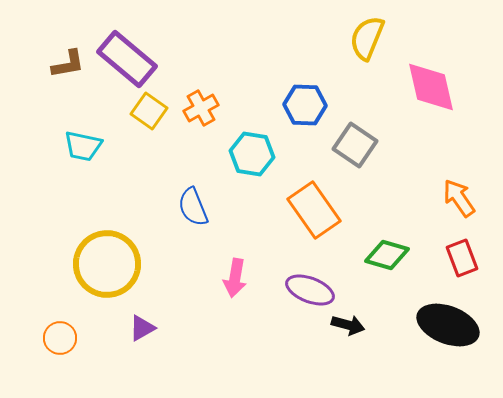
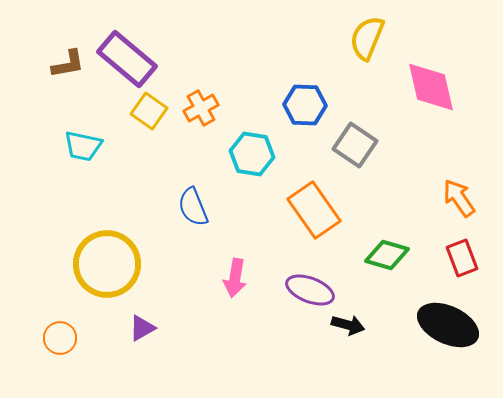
black ellipse: rotated 4 degrees clockwise
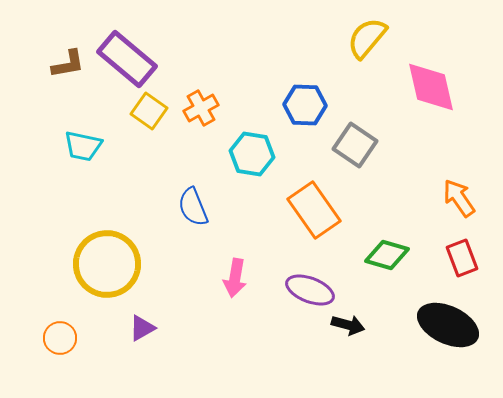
yellow semicircle: rotated 18 degrees clockwise
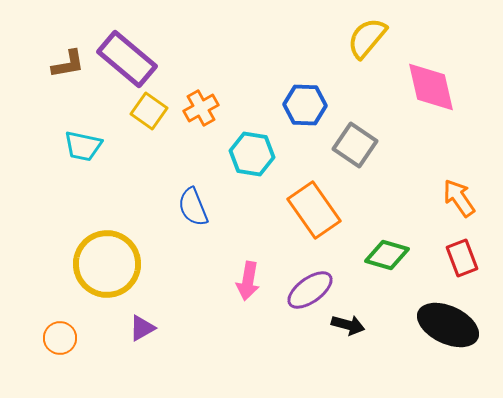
pink arrow: moved 13 px right, 3 px down
purple ellipse: rotated 57 degrees counterclockwise
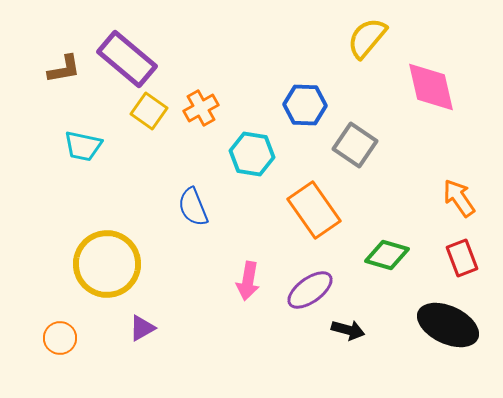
brown L-shape: moved 4 px left, 5 px down
black arrow: moved 5 px down
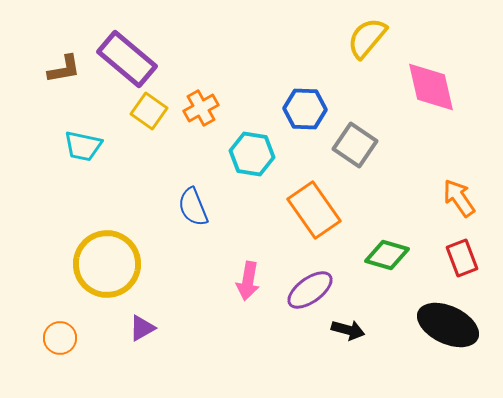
blue hexagon: moved 4 px down
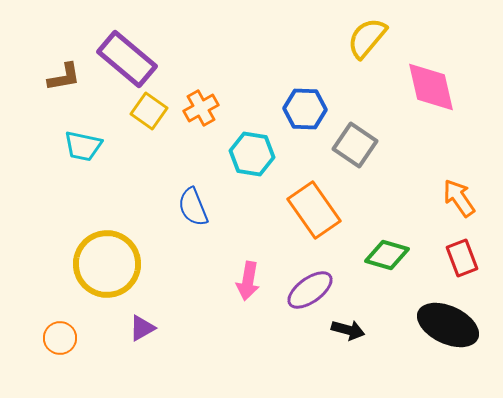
brown L-shape: moved 8 px down
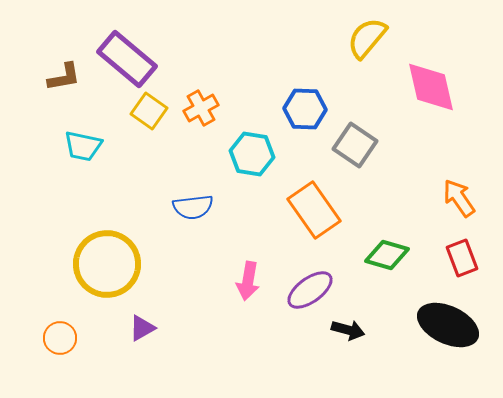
blue semicircle: rotated 75 degrees counterclockwise
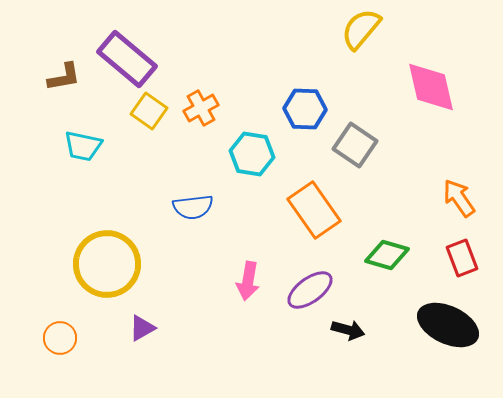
yellow semicircle: moved 6 px left, 9 px up
